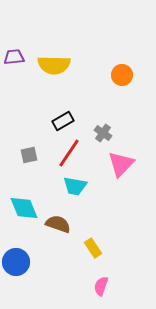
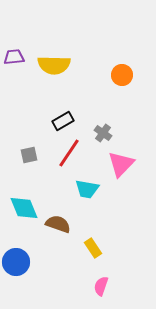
cyan trapezoid: moved 12 px right, 3 px down
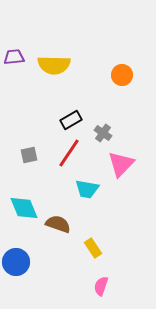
black rectangle: moved 8 px right, 1 px up
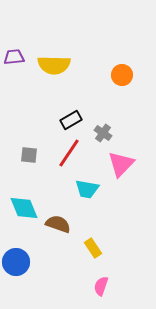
gray square: rotated 18 degrees clockwise
